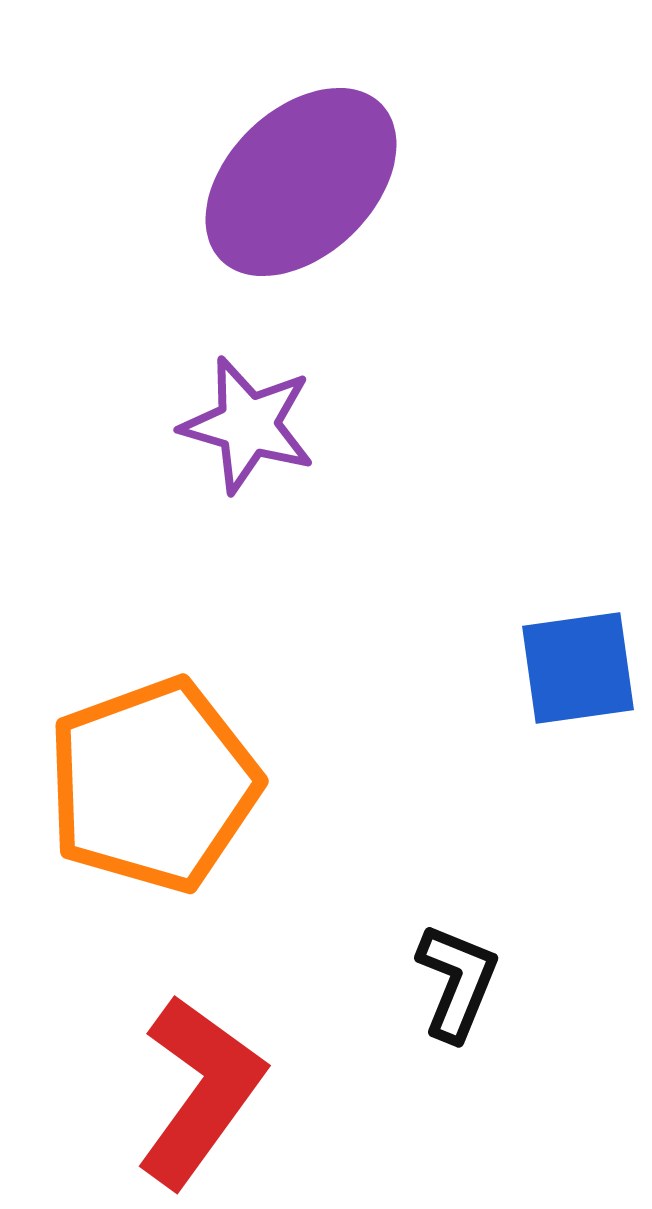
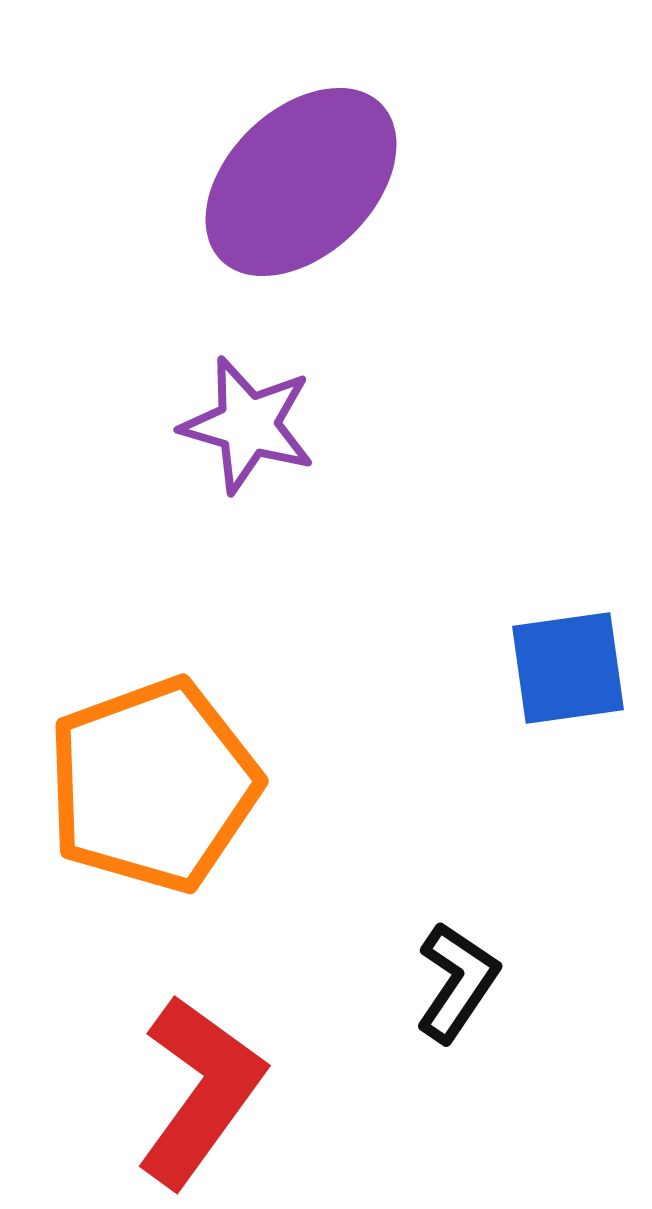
blue square: moved 10 px left
black L-shape: rotated 12 degrees clockwise
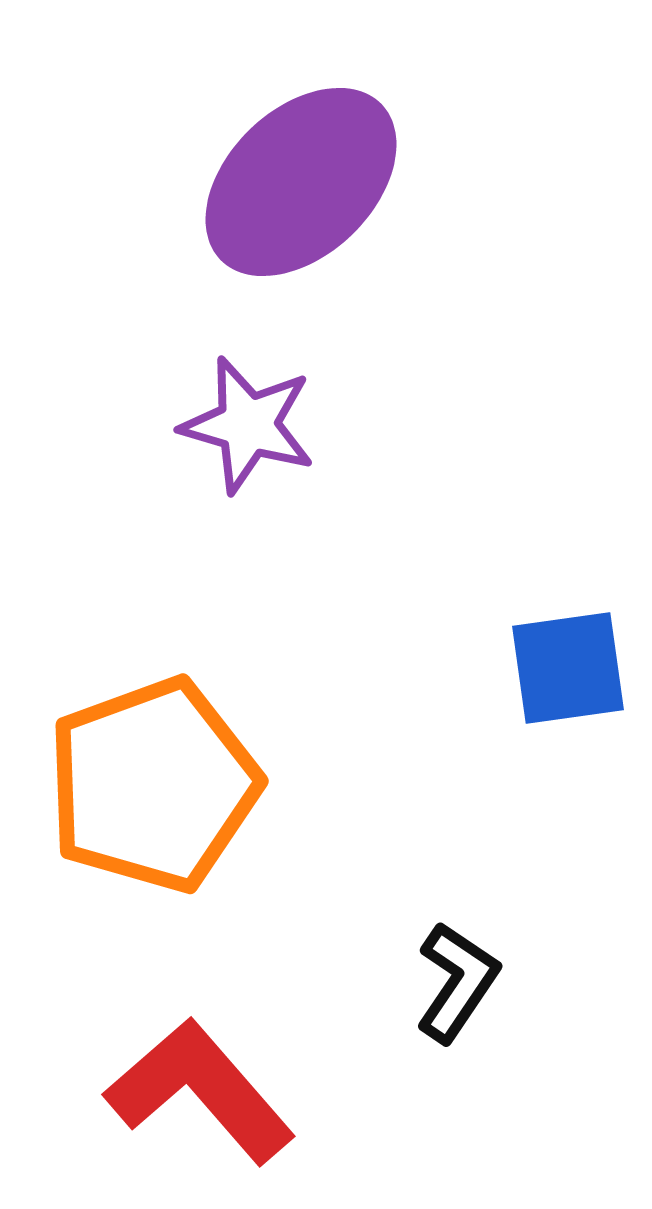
red L-shape: rotated 77 degrees counterclockwise
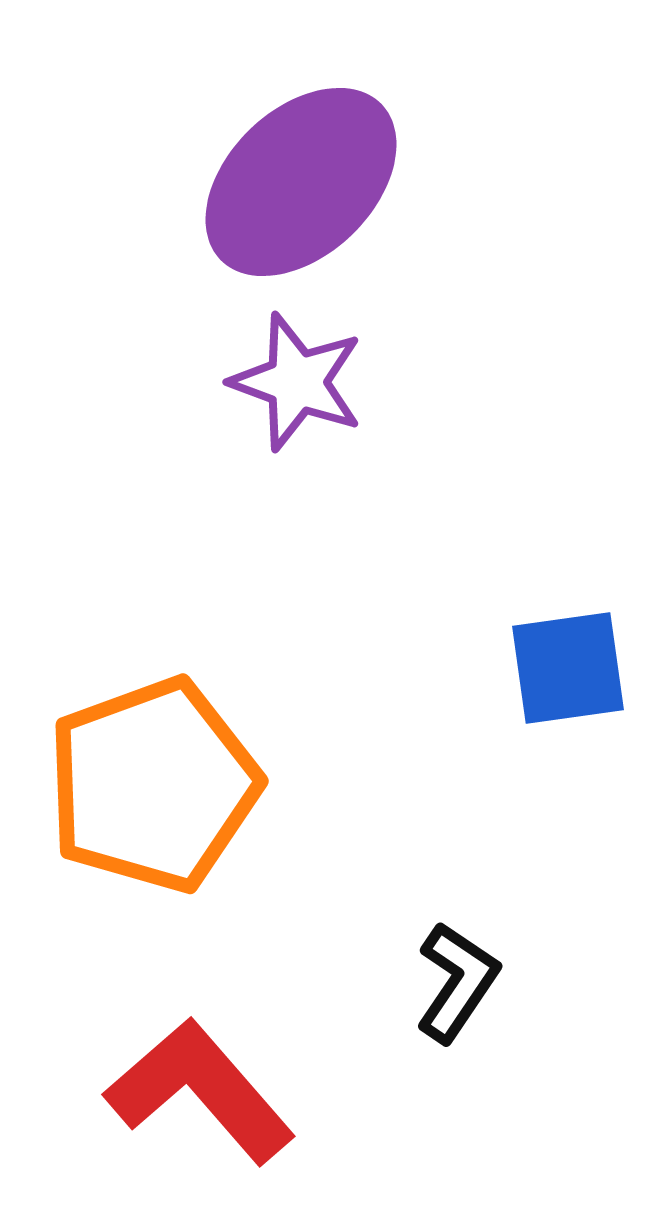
purple star: moved 49 px right, 43 px up; rotated 4 degrees clockwise
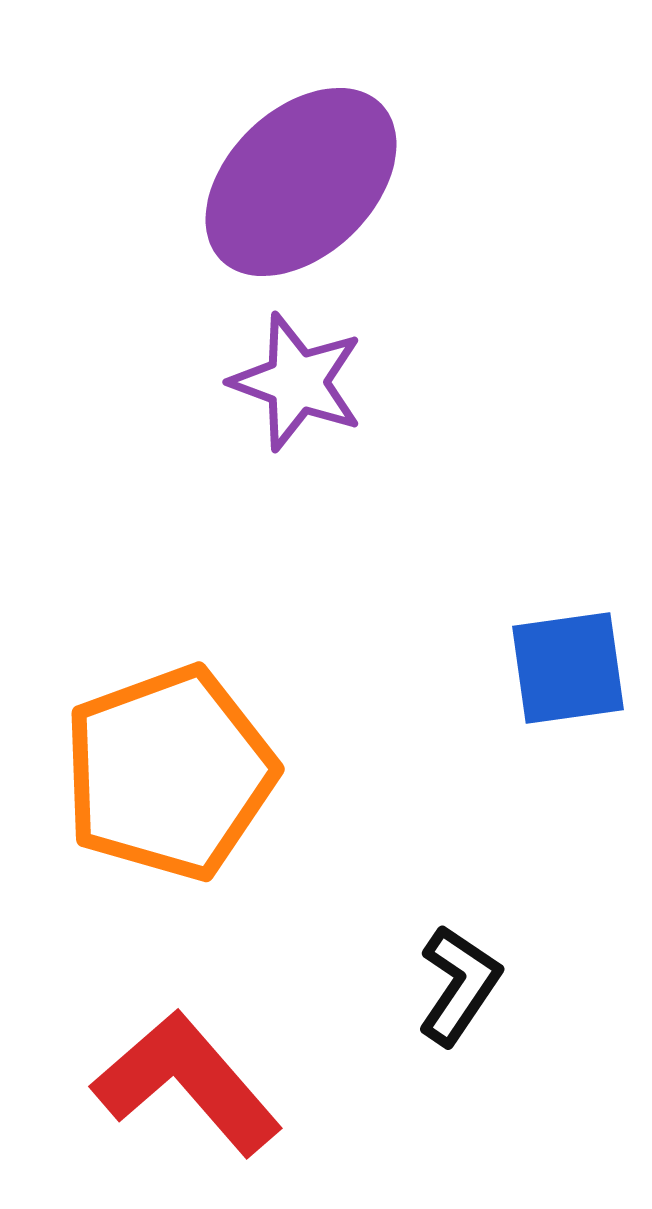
orange pentagon: moved 16 px right, 12 px up
black L-shape: moved 2 px right, 3 px down
red L-shape: moved 13 px left, 8 px up
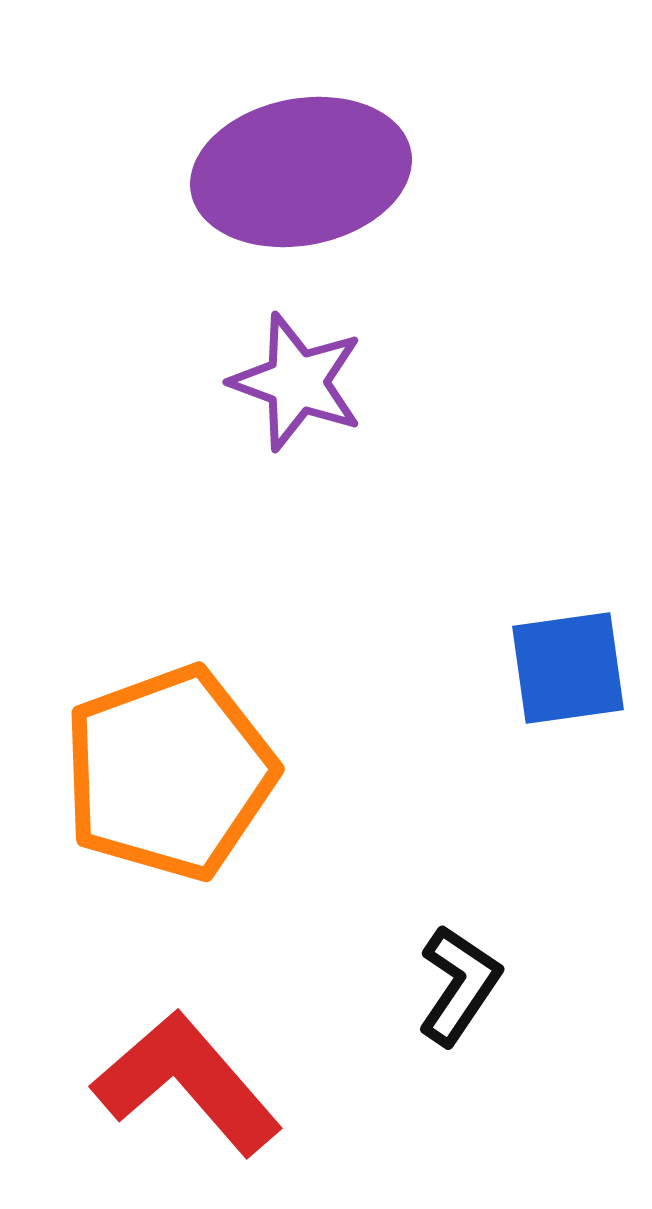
purple ellipse: moved 10 px up; rotated 33 degrees clockwise
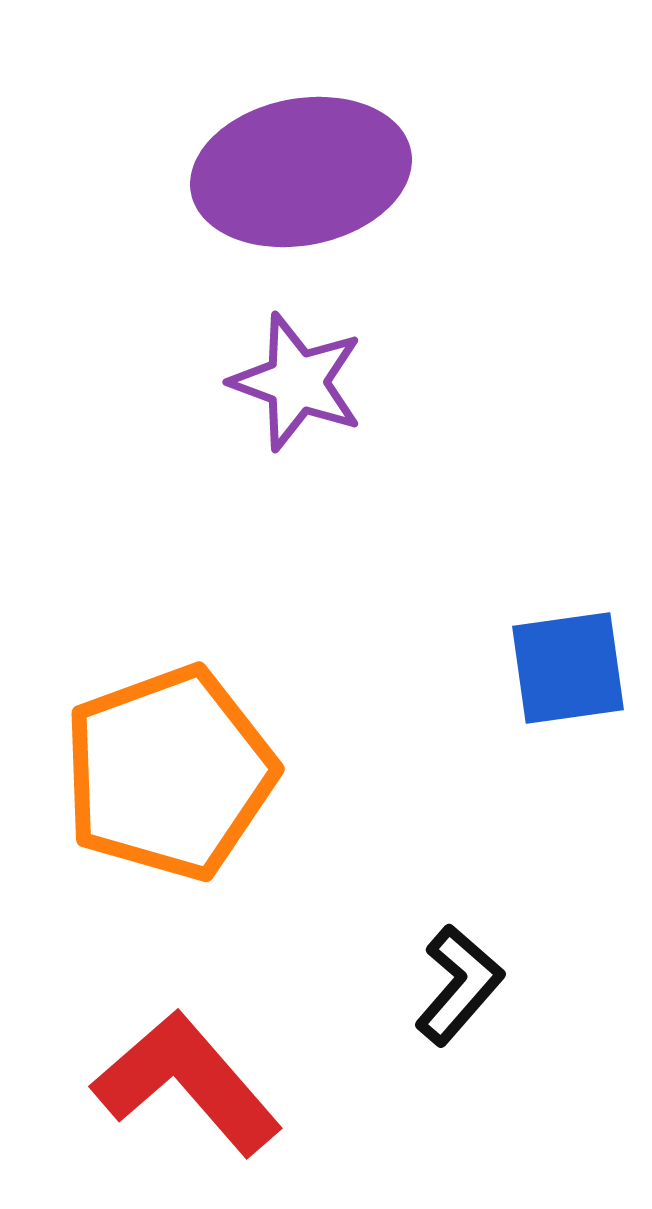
black L-shape: rotated 7 degrees clockwise
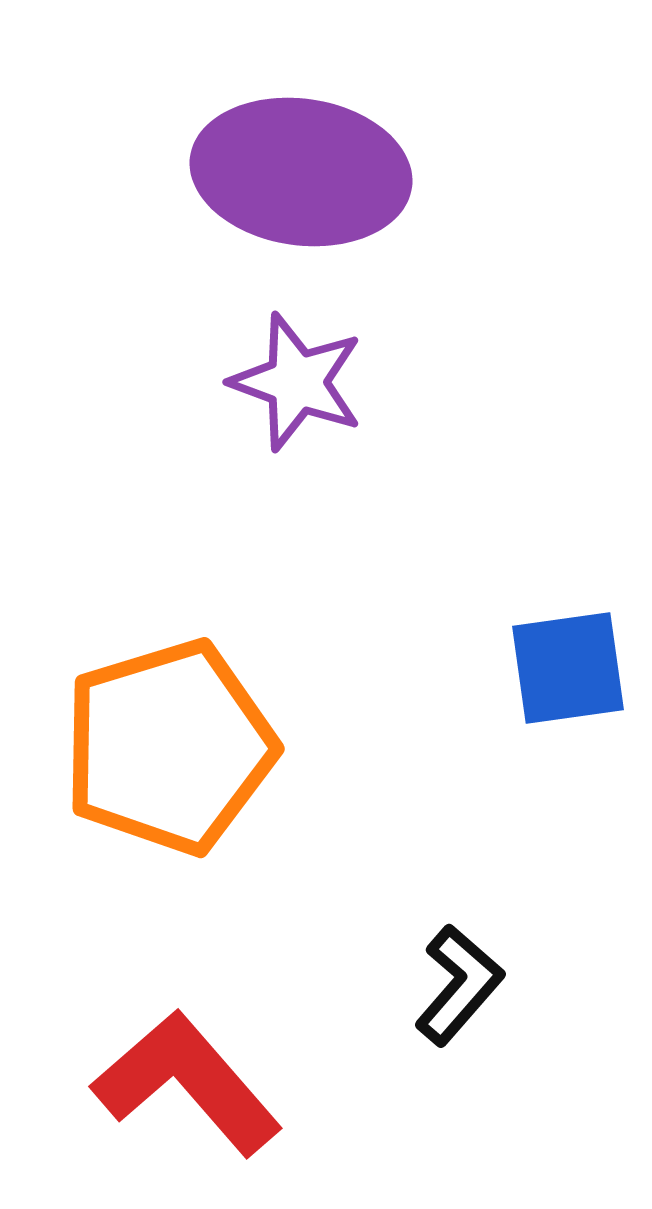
purple ellipse: rotated 19 degrees clockwise
orange pentagon: moved 26 px up; rotated 3 degrees clockwise
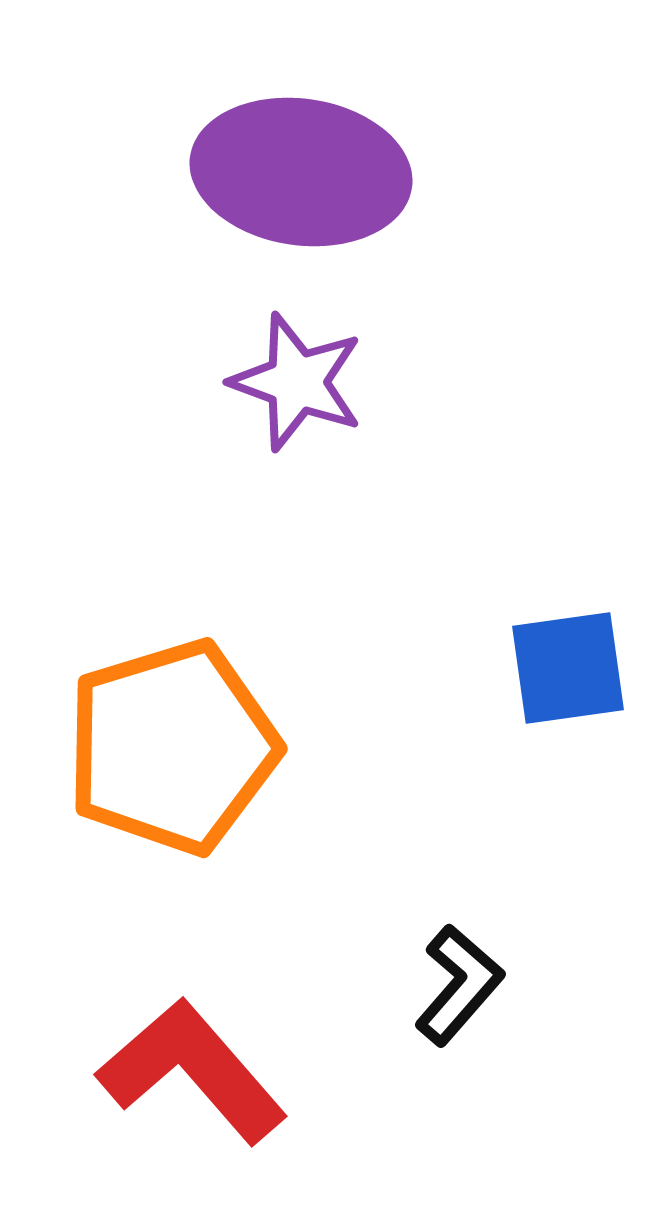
orange pentagon: moved 3 px right
red L-shape: moved 5 px right, 12 px up
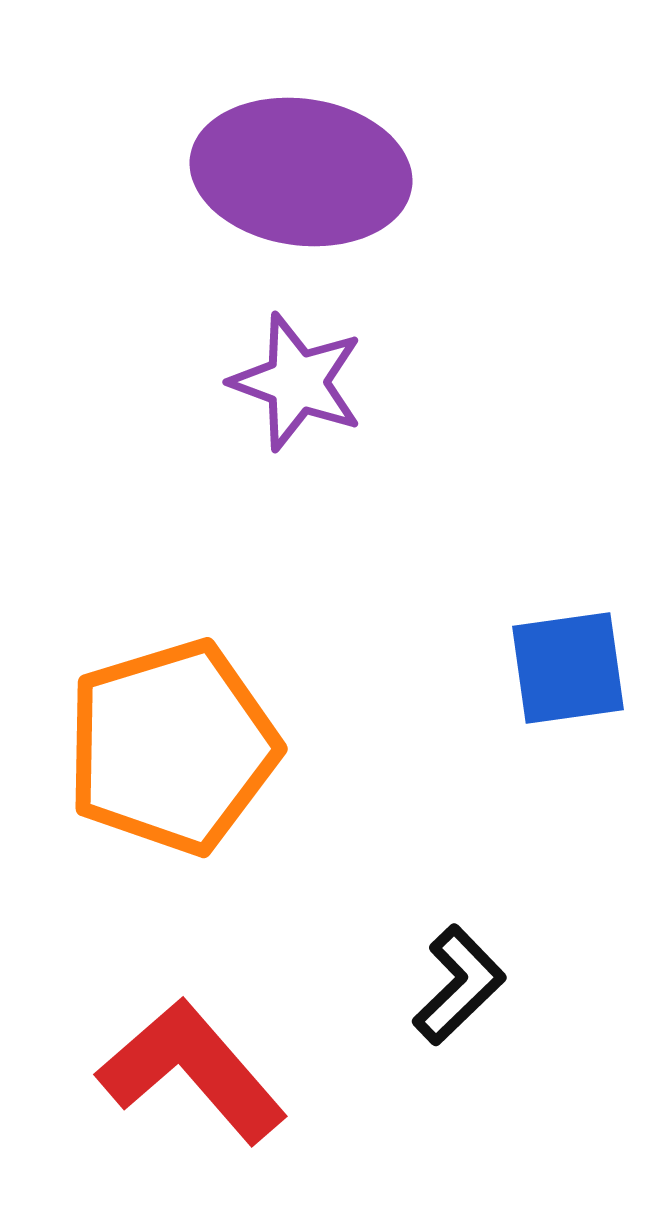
black L-shape: rotated 5 degrees clockwise
